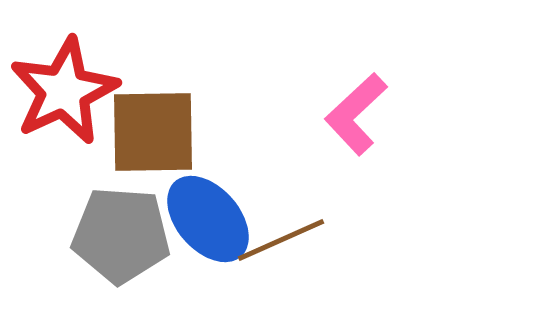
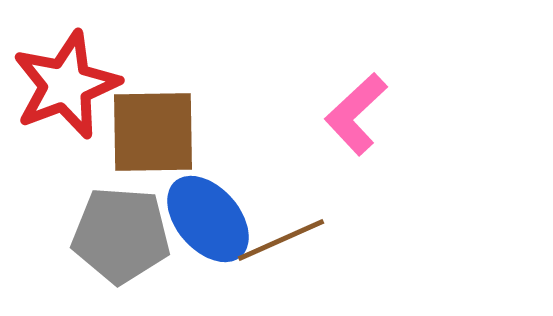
red star: moved 2 px right, 6 px up; rotated 4 degrees clockwise
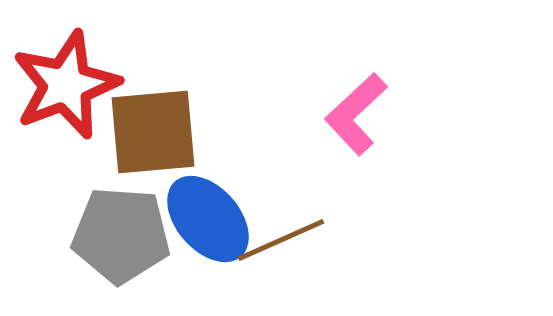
brown square: rotated 4 degrees counterclockwise
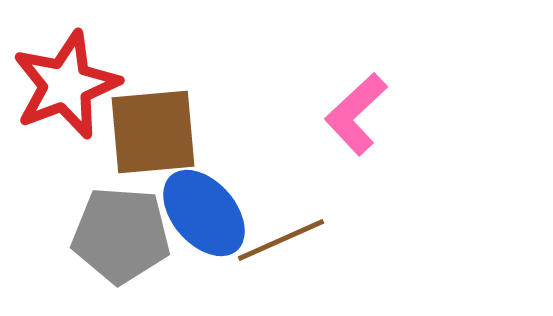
blue ellipse: moved 4 px left, 6 px up
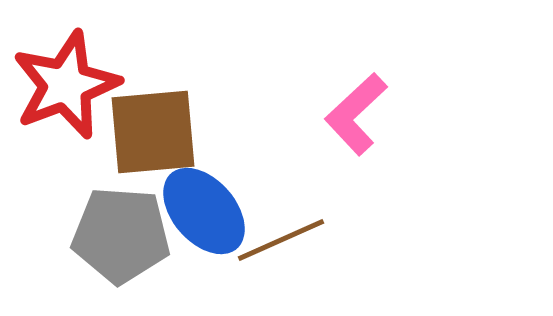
blue ellipse: moved 2 px up
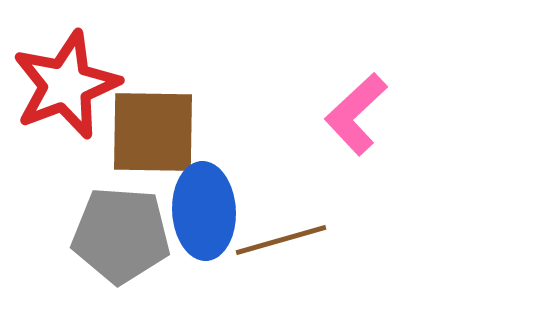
brown square: rotated 6 degrees clockwise
blue ellipse: rotated 38 degrees clockwise
brown line: rotated 8 degrees clockwise
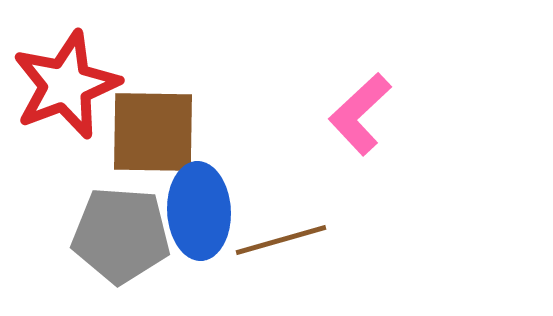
pink L-shape: moved 4 px right
blue ellipse: moved 5 px left
